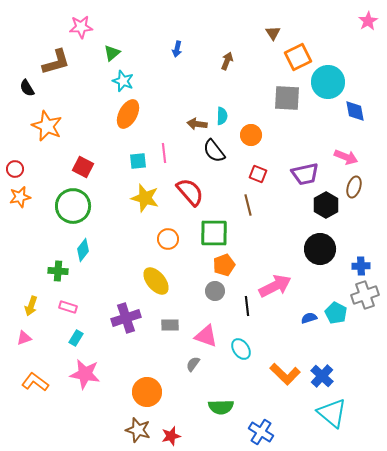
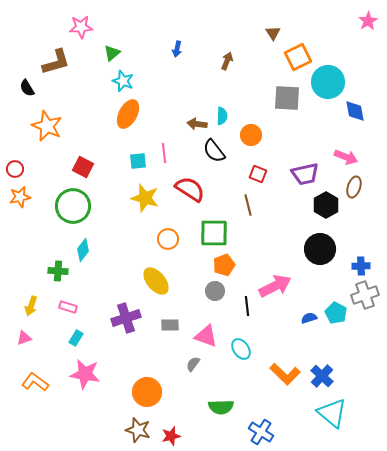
red semicircle at (190, 192): moved 3 px up; rotated 16 degrees counterclockwise
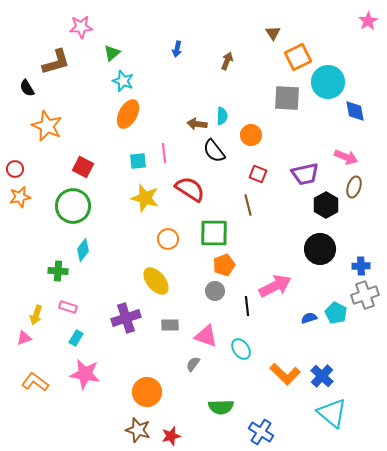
yellow arrow at (31, 306): moved 5 px right, 9 px down
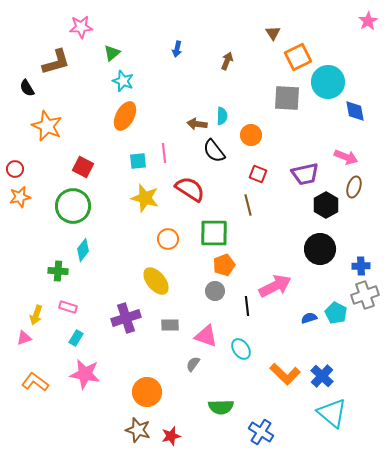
orange ellipse at (128, 114): moved 3 px left, 2 px down
